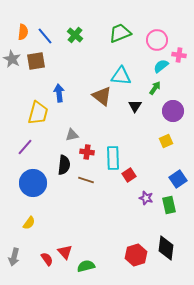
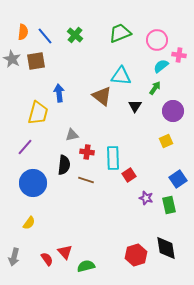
black diamond: rotated 15 degrees counterclockwise
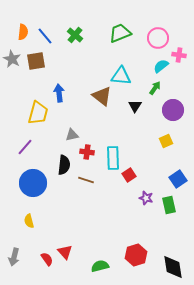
pink circle: moved 1 px right, 2 px up
purple circle: moved 1 px up
yellow semicircle: moved 2 px up; rotated 128 degrees clockwise
black diamond: moved 7 px right, 19 px down
green semicircle: moved 14 px right
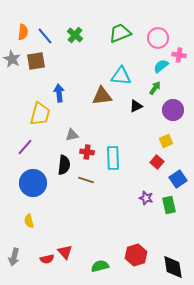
brown triangle: rotated 45 degrees counterclockwise
black triangle: moved 1 px right; rotated 32 degrees clockwise
yellow trapezoid: moved 2 px right, 1 px down
red square: moved 28 px right, 13 px up; rotated 16 degrees counterclockwise
red semicircle: rotated 112 degrees clockwise
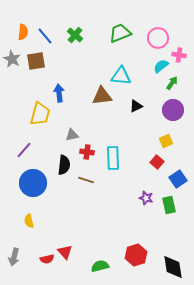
green arrow: moved 17 px right, 5 px up
purple line: moved 1 px left, 3 px down
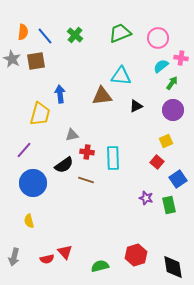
pink cross: moved 2 px right, 3 px down
blue arrow: moved 1 px right, 1 px down
black semicircle: rotated 48 degrees clockwise
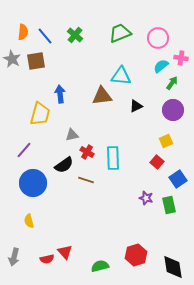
red cross: rotated 24 degrees clockwise
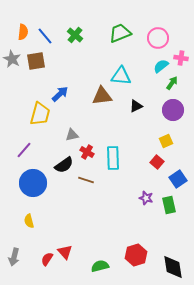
blue arrow: rotated 54 degrees clockwise
red semicircle: rotated 136 degrees clockwise
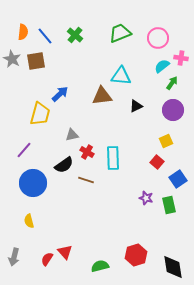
cyan semicircle: moved 1 px right
